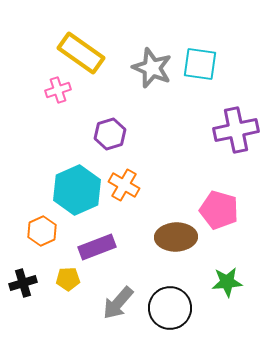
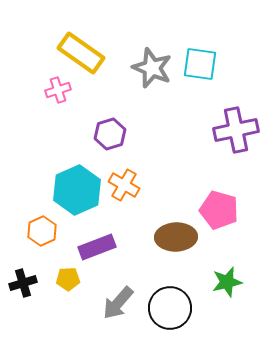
green star: rotated 8 degrees counterclockwise
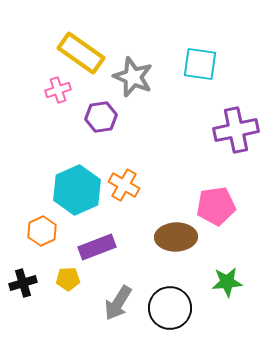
gray star: moved 19 px left, 9 px down
purple hexagon: moved 9 px left, 17 px up; rotated 8 degrees clockwise
pink pentagon: moved 3 px left, 4 px up; rotated 24 degrees counterclockwise
green star: rotated 8 degrees clockwise
gray arrow: rotated 9 degrees counterclockwise
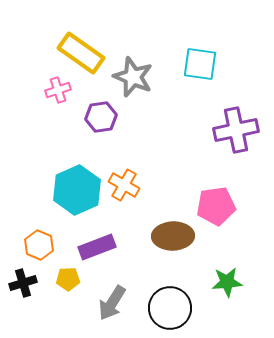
orange hexagon: moved 3 px left, 14 px down; rotated 12 degrees counterclockwise
brown ellipse: moved 3 px left, 1 px up
gray arrow: moved 6 px left
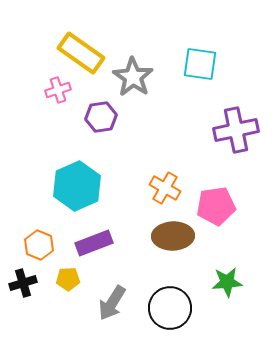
gray star: rotated 12 degrees clockwise
orange cross: moved 41 px right, 3 px down
cyan hexagon: moved 4 px up
purple rectangle: moved 3 px left, 4 px up
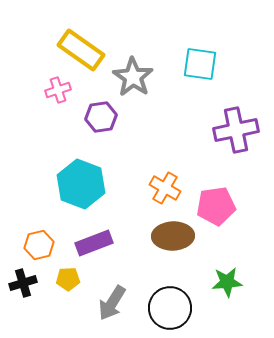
yellow rectangle: moved 3 px up
cyan hexagon: moved 4 px right, 2 px up; rotated 15 degrees counterclockwise
orange hexagon: rotated 24 degrees clockwise
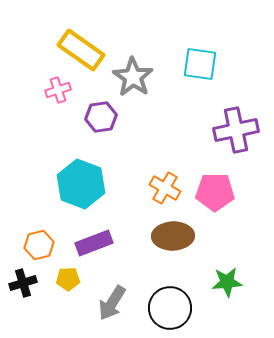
pink pentagon: moved 1 px left, 14 px up; rotated 9 degrees clockwise
